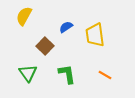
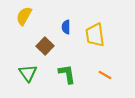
blue semicircle: rotated 56 degrees counterclockwise
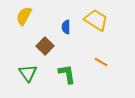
yellow trapezoid: moved 1 px right, 15 px up; rotated 130 degrees clockwise
orange line: moved 4 px left, 13 px up
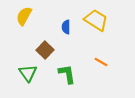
brown square: moved 4 px down
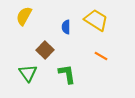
orange line: moved 6 px up
